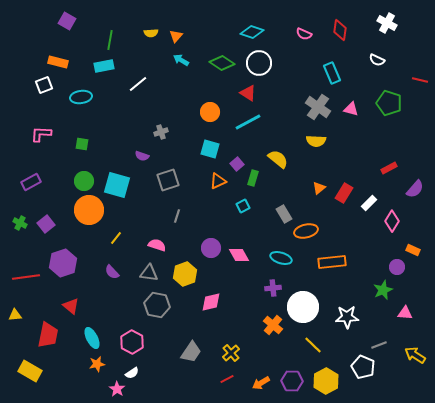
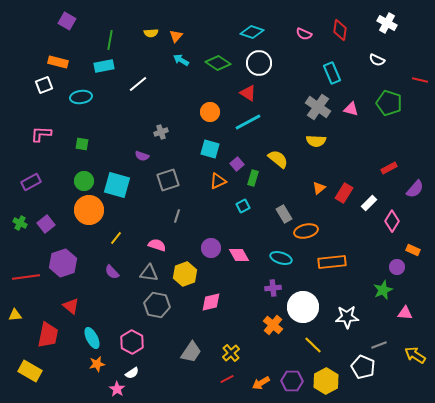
green diamond at (222, 63): moved 4 px left
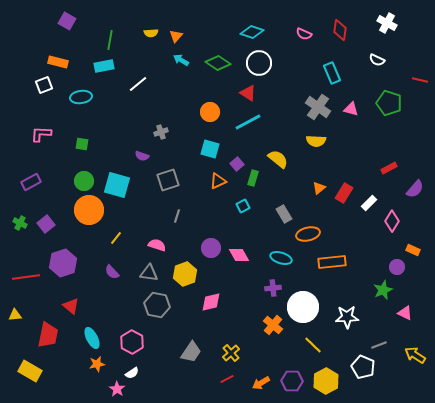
orange ellipse at (306, 231): moved 2 px right, 3 px down
pink triangle at (405, 313): rotated 21 degrees clockwise
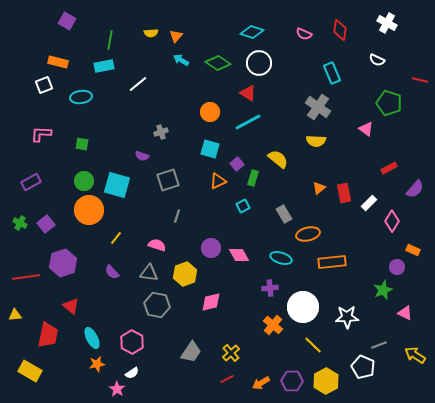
pink triangle at (351, 109): moved 15 px right, 20 px down; rotated 21 degrees clockwise
red rectangle at (344, 193): rotated 42 degrees counterclockwise
purple cross at (273, 288): moved 3 px left
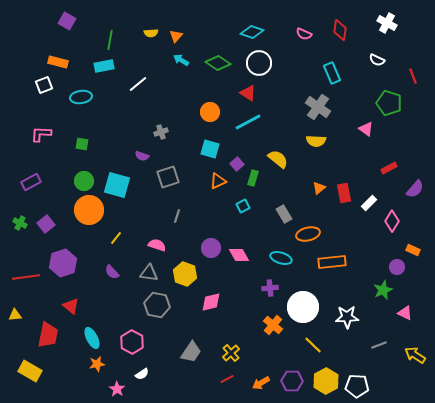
red line at (420, 80): moved 7 px left, 4 px up; rotated 56 degrees clockwise
gray square at (168, 180): moved 3 px up
yellow hexagon at (185, 274): rotated 20 degrees counterclockwise
white pentagon at (363, 367): moved 6 px left, 19 px down; rotated 20 degrees counterclockwise
white semicircle at (132, 373): moved 10 px right, 1 px down
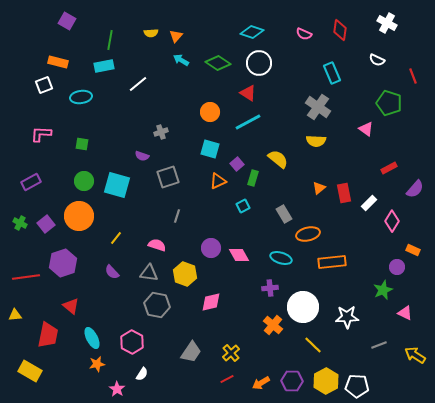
orange circle at (89, 210): moved 10 px left, 6 px down
white semicircle at (142, 374): rotated 24 degrees counterclockwise
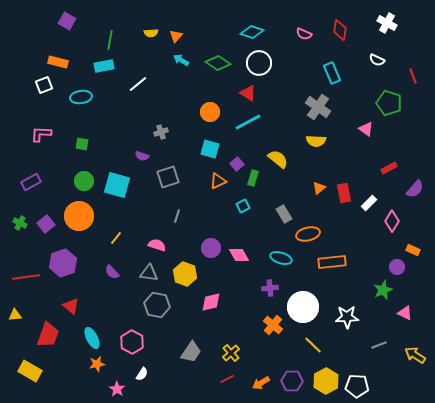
red trapezoid at (48, 335): rotated 8 degrees clockwise
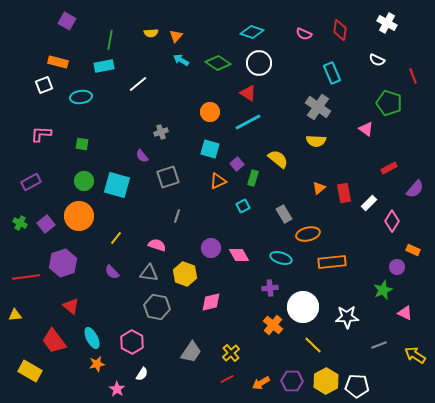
purple semicircle at (142, 156): rotated 32 degrees clockwise
gray hexagon at (157, 305): moved 2 px down
red trapezoid at (48, 335): moved 6 px right, 6 px down; rotated 124 degrees clockwise
